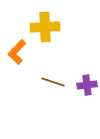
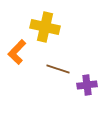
yellow cross: rotated 16 degrees clockwise
brown line: moved 5 px right, 13 px up
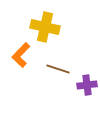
orange L-shape: moved 4 px right, 3 px down
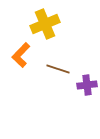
yellow cross: moved 3 px up; rotated 36 degrees counterclockwise
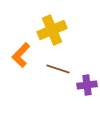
yellow cross: moved 7 px right, 6 px down
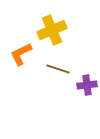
orange L-shape: moved 1 px up; rotated 20 degrees clockwise
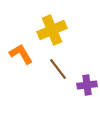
orange L-shape: rotated 85 degrees clockwise
brown line: rotated 35 degrees clockwise
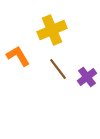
orange L-shape: moved 3 px left, 2 px down
purple cross: moved 8 px up; rotated 30 degrees counterclockwise
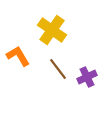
yellow cross: rotated 32 degrees counterclockwise
purple cross: rotated 12 degrees clockwise
